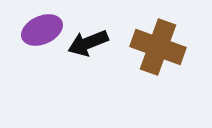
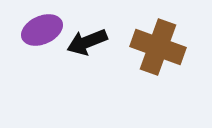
black arrow: moved 1 px left, 1 px up
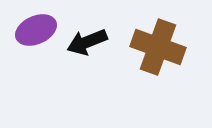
purple ellipse: moved 6 px left
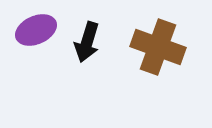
black arrow: rotated 51 degrees counterclockwise
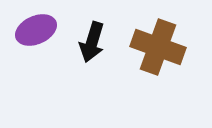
black arrow: moved 5 px right
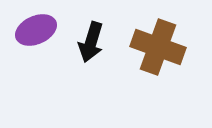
black arrow: moved 1 px left
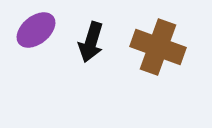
purple ellipse: rotated 15 degrees counterclockwise
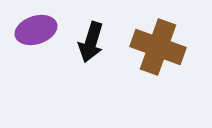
purple ellipse: rotated 21 degrees clockwise
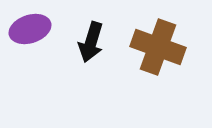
purple ellipse: moved 6 px left, 1 px up
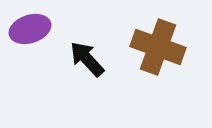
black arrow: moved 4 px left, 17 px down; rotated 120 degrees clockwise
